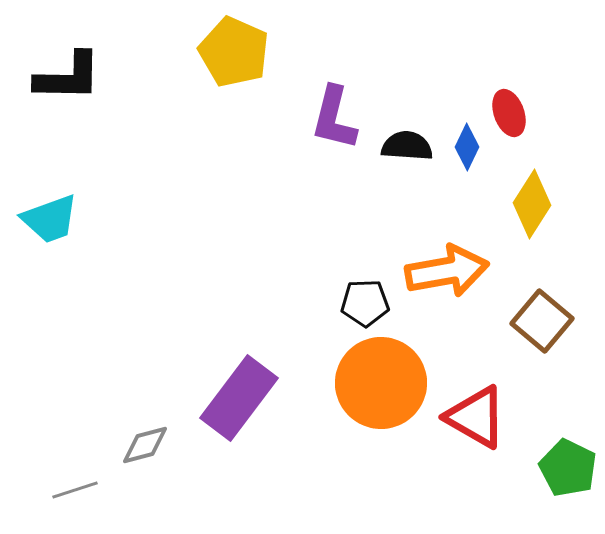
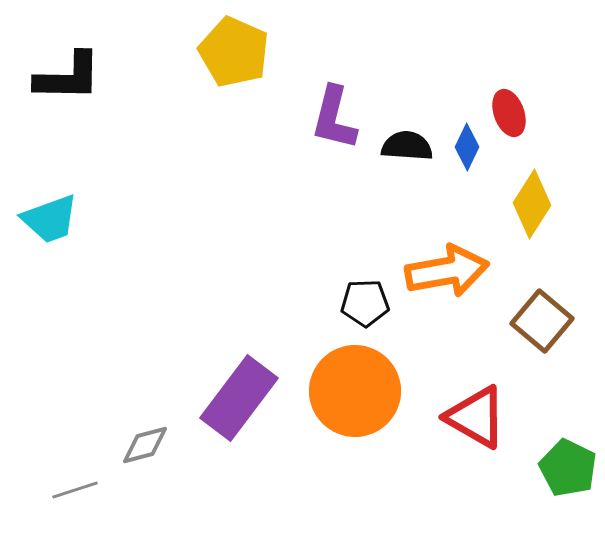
orange circle: moved 26 px left, 8 px down
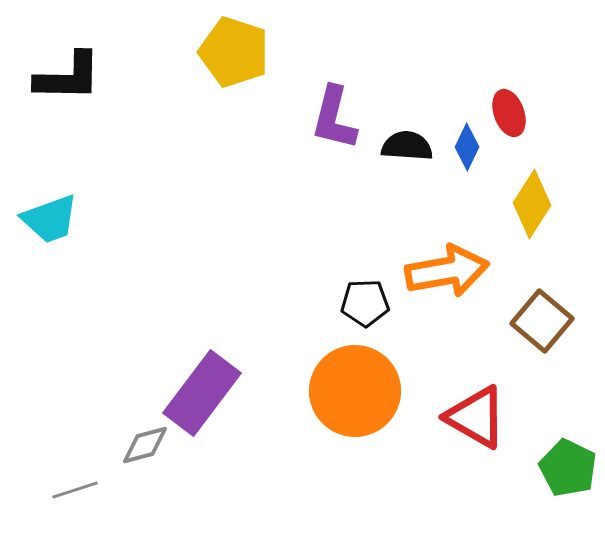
yellow pentagon: rotated 6 degrees counterclockwise
purple rectangle: moved 37 px left, 5 px up
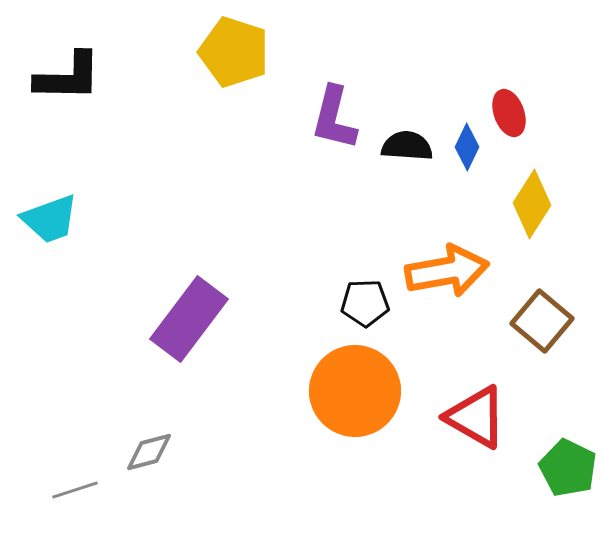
purple rectangle: moved 13 px left, 74 px up
gray diamond: moved 4 px right, 7 px down
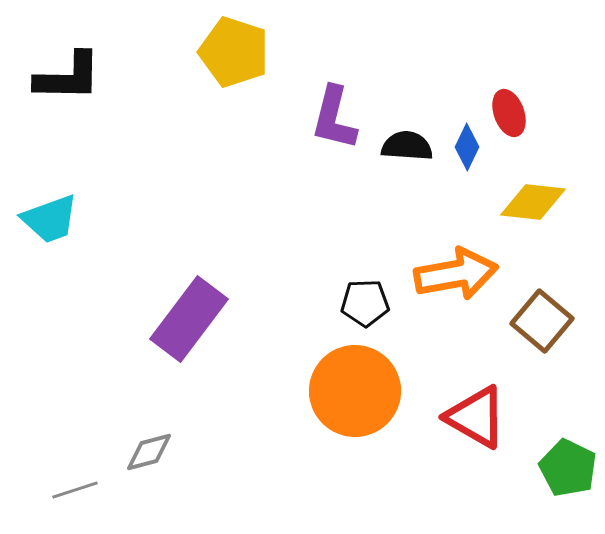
yellow diamond: moved 1 px right, 2 px up; rotated 64 degrees clockwise
orange arrow: moved 9 px right, 3 px down
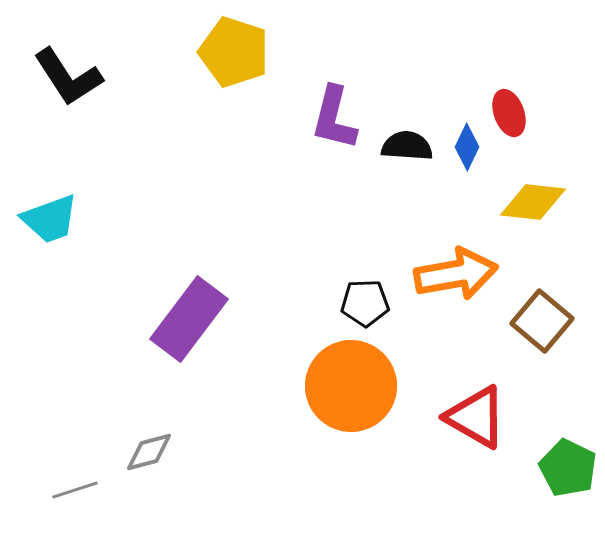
black L-shape: rotated 56 degrees clockwise
orange circle: moved 4 px left, 5 px up
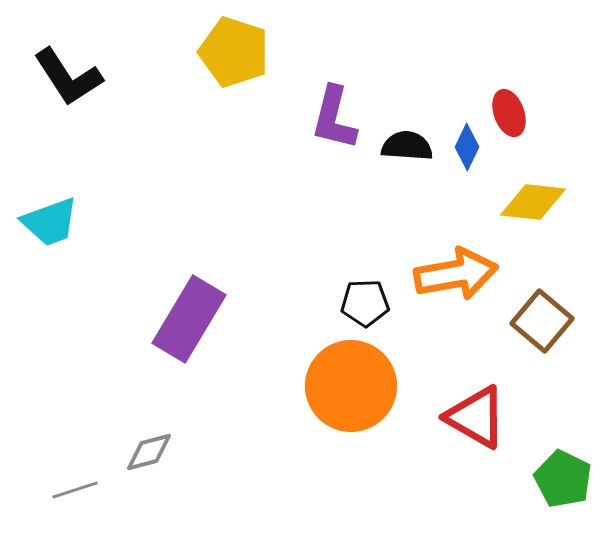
cyan trapezoid: moved 3 px down
purple rectangle: rotated 6 degrees counterclockwise
green pentagon: moved 5 px left, 11 px down
